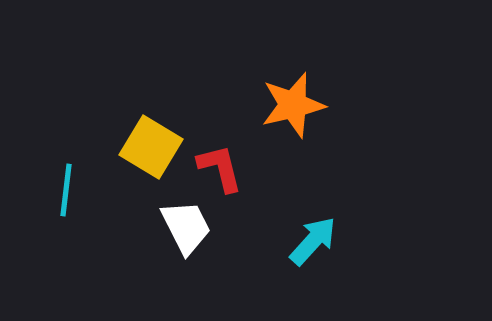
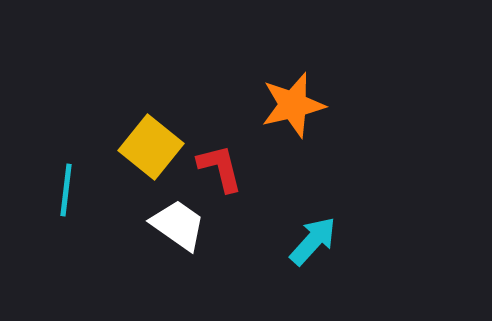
yellow square: rotated 8 degrees clockwise
white trapezoid: moved 8 px left, 2 px up; rotated 28 degrees counterclockwise
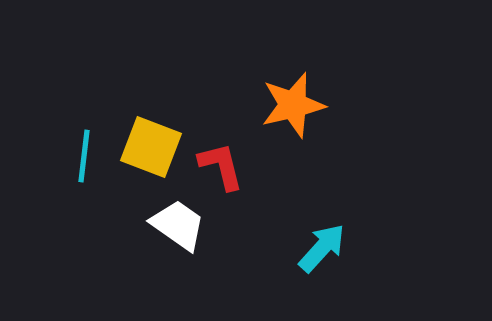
yellow square: rotated 18 degrees counterclockwise
red L-shape: moved 1 px right, 2 px up
cyan line: moved 18 px right, 34 px up
cyan arrow: moved 9 px right, 7 px down
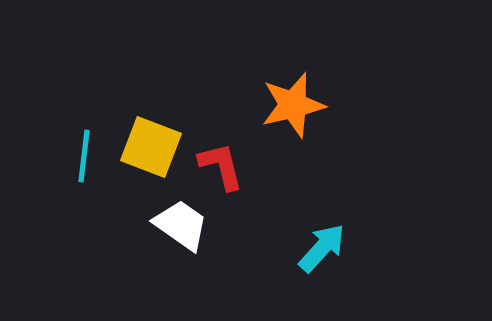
white trapezoid: moved 3 px right
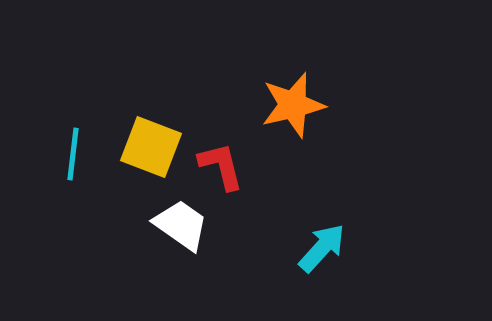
cyan line: moved 11 px left, 2 px up
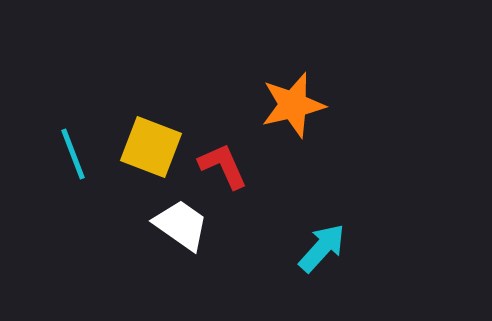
cyan line: rotated 28 degrees counterclockwise
red L-shape: moved 2 px right; rotated 10 degrees counterclockwise
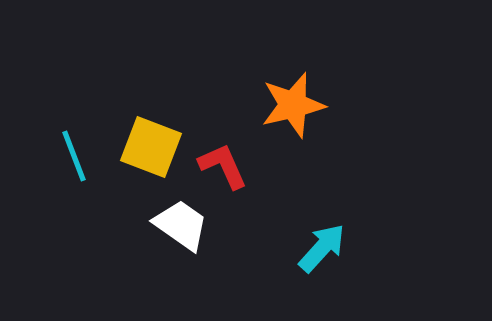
cyan line: moved 1 px right, 2 px down
